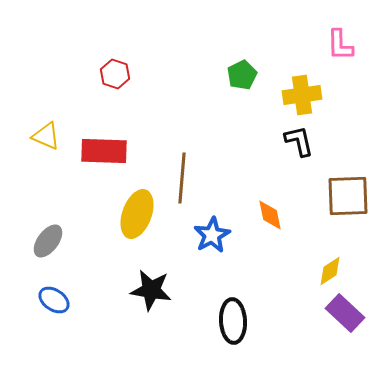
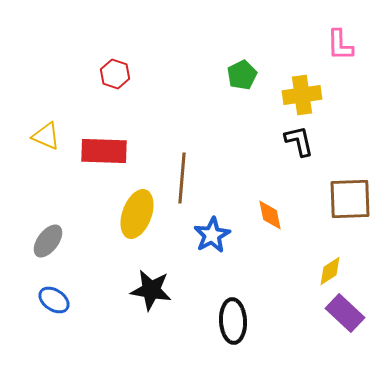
brown square: moved 2 px right, 3 px down
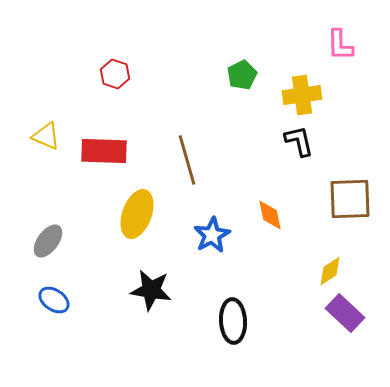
brown line: moved 5 px right, 18 px up; rotated 21 degrees counterclockwise
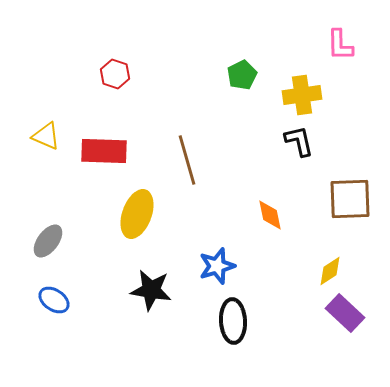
blue star: moved 5 px right, 31 px down; rotated 12 degrees clockwise
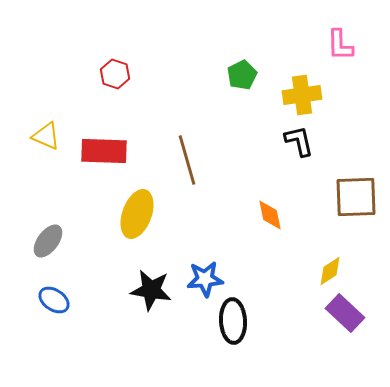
brown square: moved 6 px right, 2 px up
blue star: moved 12 px left, 13 px down; rotated 12 degrees clockwise
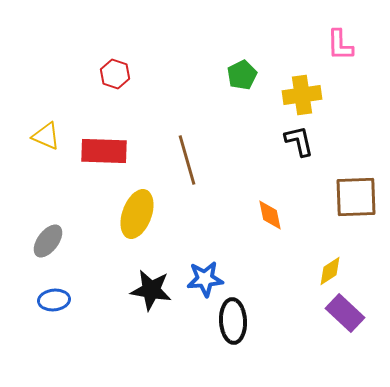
blue ellipse: rotated 40 degrees counterclockwise
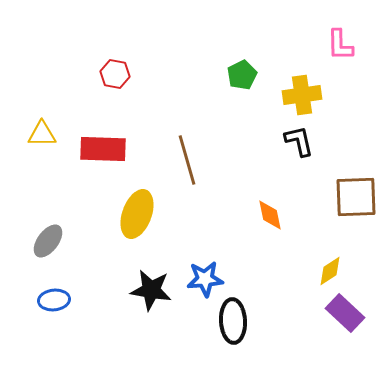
red hexagon: rotated 8 degrees counterclockwise
yellow triangle: moved 4 px left, 2 px up; rotated 24 degrees counterclockwise
red rectangle: moved 1 px left, 2 px up
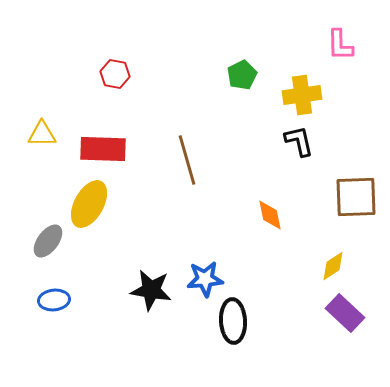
yellow ellipse: moved 48 px left, 10 px up; rotated 9 degrees clockwise
yellow diamond: moved 3 px right, 5 px up
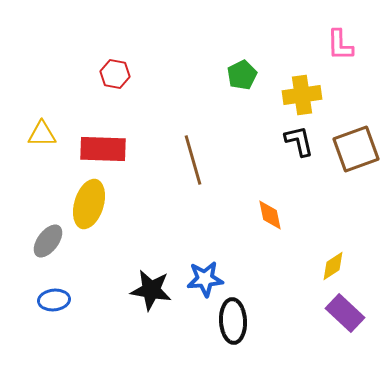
brown line: moved 6 px right
brown square: moved 48 px up; rotated 18 degrees counterclockwise
yellow ellipse: rotated 12 degrees counterclockwise
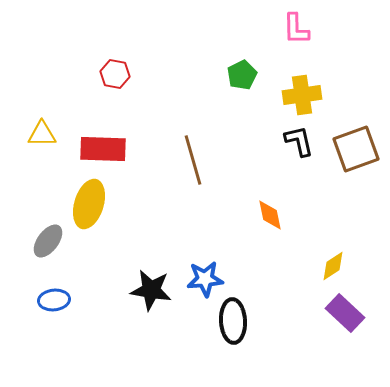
pink L-shape: moved 44 px left, 16 px up
